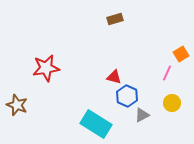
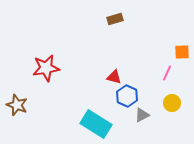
orange square: moved 1 px right, 2 px up; rotated 28 degrees clockwise
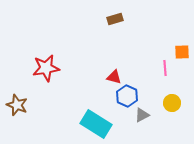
pink line: moved 2 px left, 5 px up; rotated 28 degrees counterclockwise
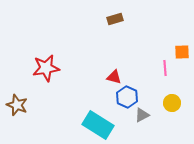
blue hexagon: moved 1 px down
cyan rectangle: moved 2 px right, 1 px down
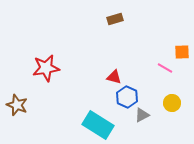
pink line: rotated 56 degrees counterclockwise
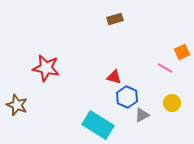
orange square: rotated 21 degrees counterclockwise
red star: rotated 20 degrees clockwise
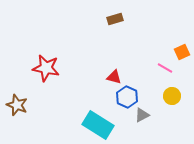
yellow circle: moved 7 px up
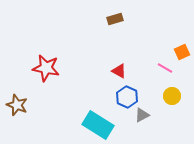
red triangle: moved 5 px right, 6 px up; rotated 14 degrees clockwise
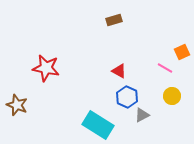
brown rectangle: moved 1 px left, 1 px down
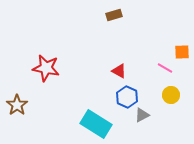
brown rectangle: moved 5 px up
orange square: rotated 21 degrees clockwise
yellow circle: moved 1 px left, 1 px up
brown star: rotated 15 degrees clockwise
cyan rectangle: moved 2 px left, 1 px up
